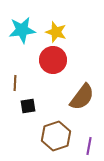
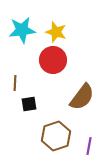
black square: moved 1 px right, 2 px up
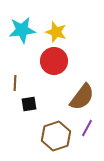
red circle: moved 1 px right, 1 px down
purple line: moved 2 px left, 18 px up; rotated 18 degrees clockwise
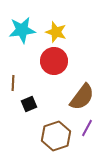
brown line: moved 2 px left
black square: rotated 14 degrees counterclockwise
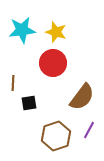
red circle: moved 1 px left, 2 px down
black square: moved 1 px up; rotated 14 degrees clockwise
purple line: moved 2 px right, 2 px down
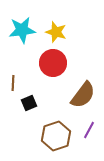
brown semicircle: moved 1 px right, 2 px up
black square: rotated 14 degrees counterclockwise
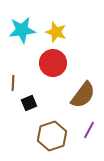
brown hexagon: moved 4 px left
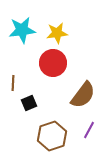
yellow star: moved 1 px right, 1 px down; rotated 25 degrees counterclockwise
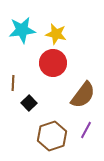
yellow star: moved 1 px left, 1 px down; rotated 20 degrees clockwise
black square: rotated 21 degrees counterclockwise
purple line: moved 3 px left
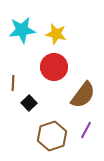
red circle: moved 1 px right, 4 px down
